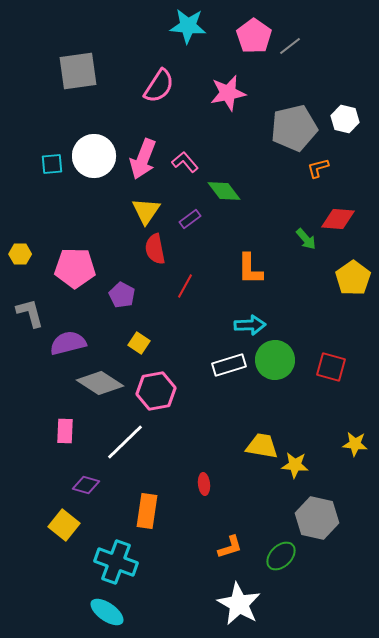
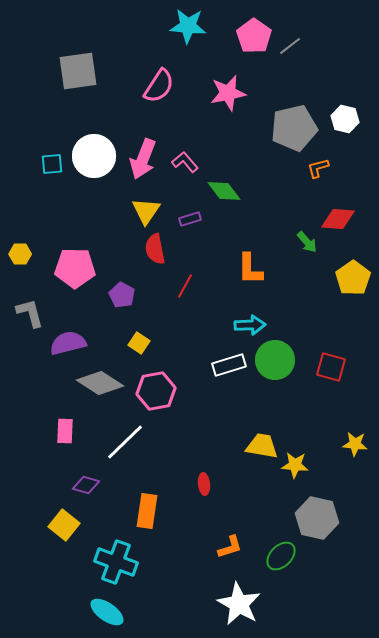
purple rectangle at (190, 219): rotated 20 degrees clockwise
green arrow at (306, 239): moved 1 px right, 3 px down
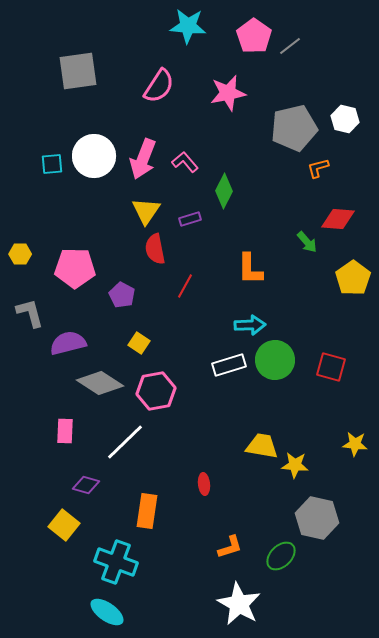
green diamond at (224, 191): rotated 64 degrees clockwise
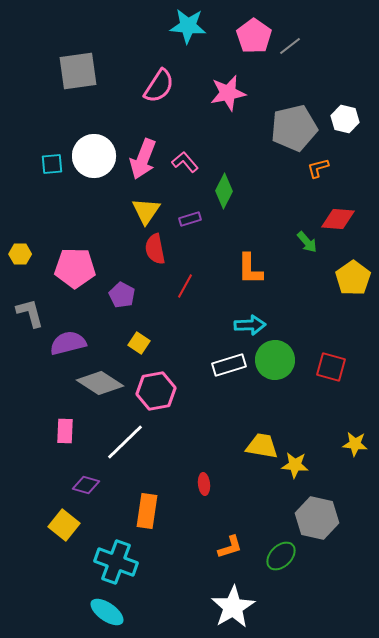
white star at (239, 604): moved 6 px left, 3 px down; rotated 12 degrees clockwise
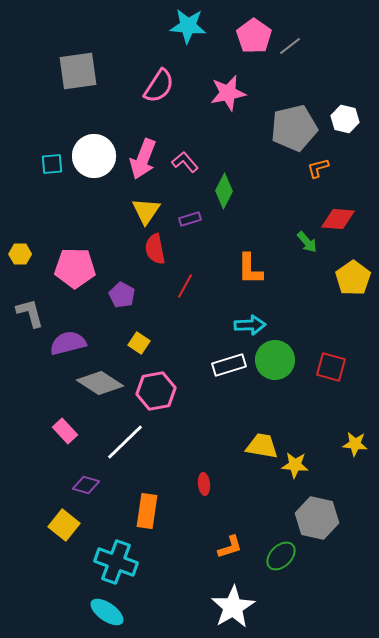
pink rectangle at (65, 431): rotated 45 degrees counterclockwise
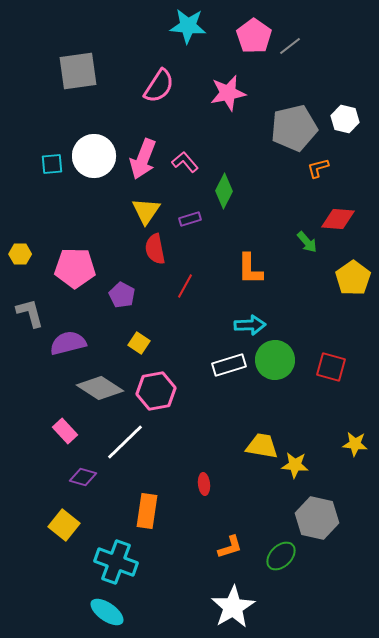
gray diamond at (100, 383): moved 5 px down
purple diamond at (86, 485): moved 3 px left, 8 px up
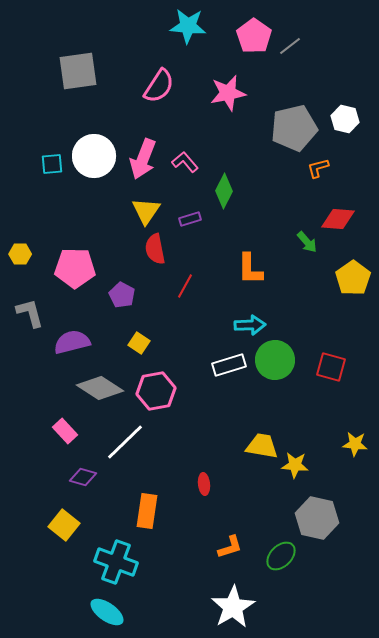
purple semicircle at (68, 343): moved 4 px right, 1 px up
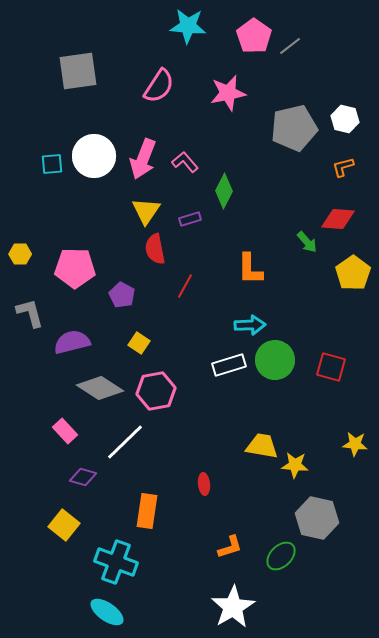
orange L-shape at (318, 168): moved 25 px right, 1 px up
yellow pentagon at (353, 278): moved 5 px up
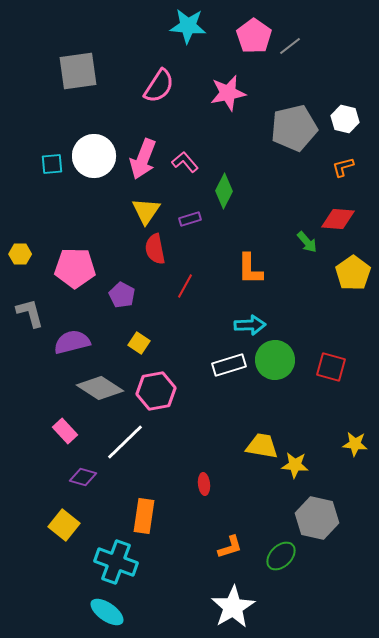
orange rectangle at (147, 511): moved 3 px left, 5 px down
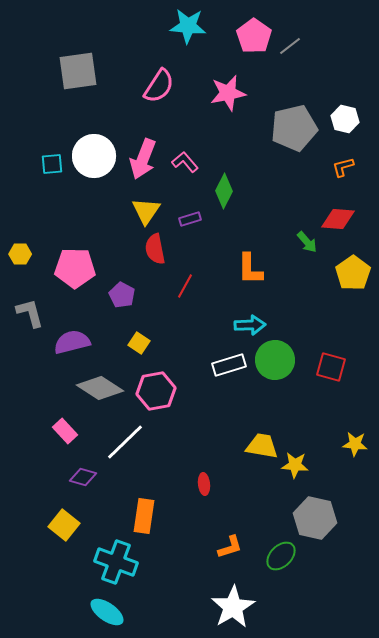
gray hexagon at (317, 518): moved 2 px left
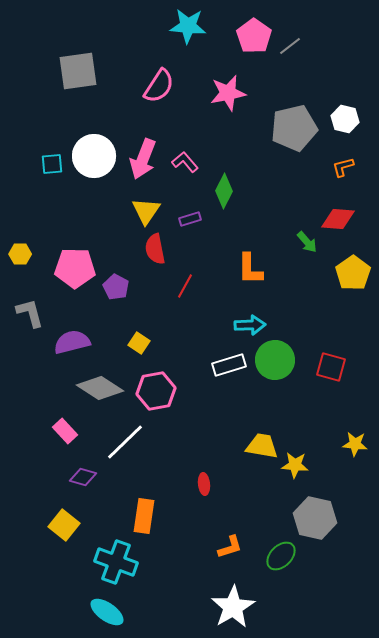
purple pentagon at (122, 295): moved 6 px left, 8 px up
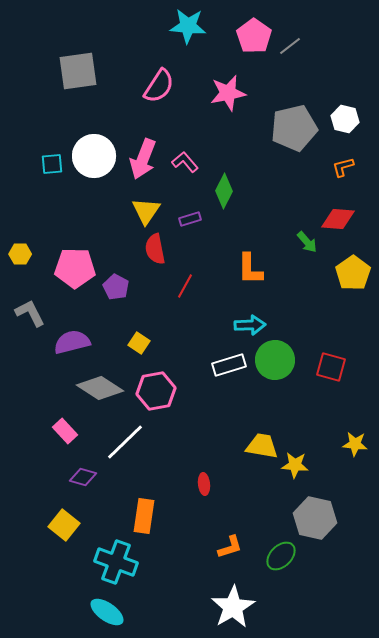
gray L-shape at (30, 313): rotated 12 degrees counterclockwise
